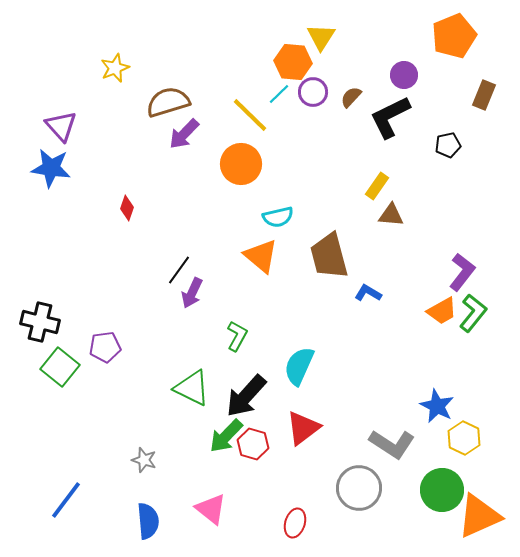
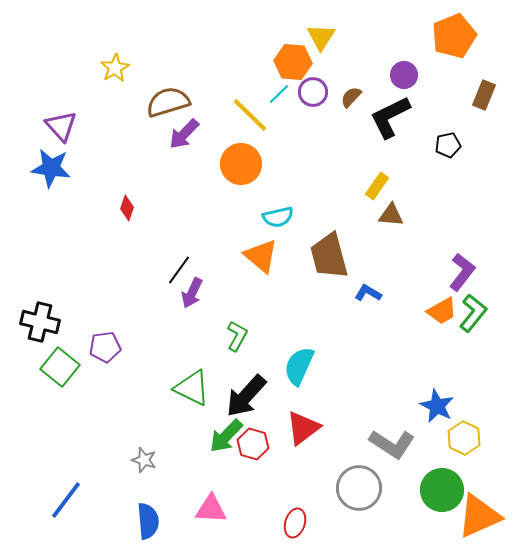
yellow star at (115, 68): rotated 8 degrees counterclockwise
pink triangle at (211, 509): rotated 36 degrees counterclockwise
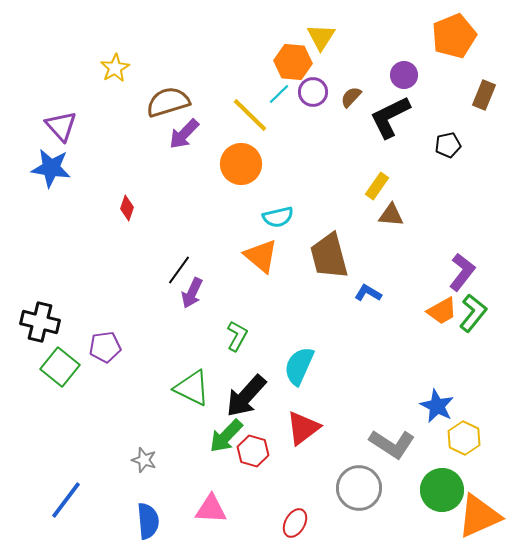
red hexagon at (253, 444): moved 7 px down
red ellipse at (295, 523): rotated 12 degrees clockwise
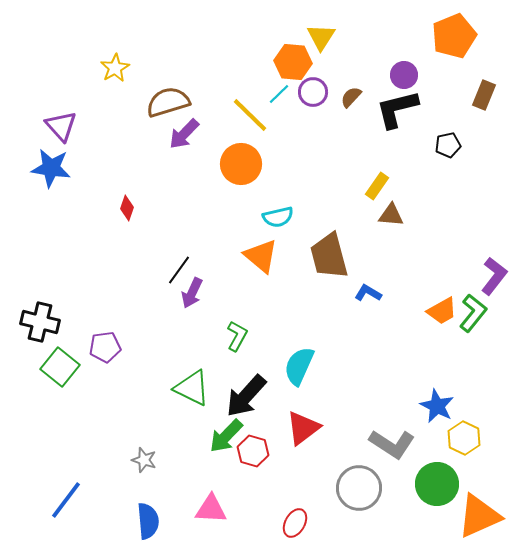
black L-shape at (390, 117): moved 7 px right, 8 px up; rotated 12 degrees clockwise
purple L-shape at (462, 272): moved 32 px right, 4 px down
green circle at (442, 490): moved 5 px left, 6 px up
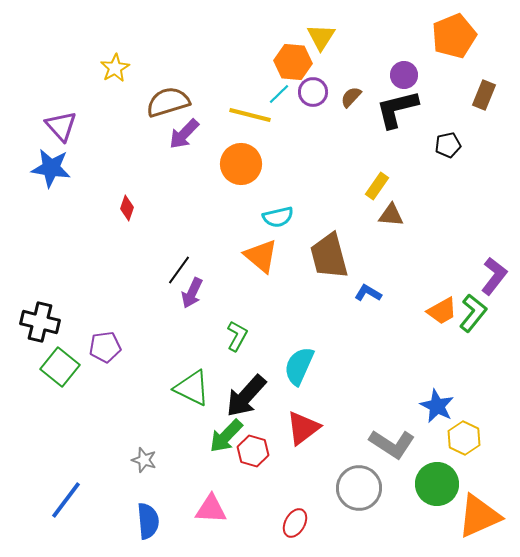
yellow line at (250, 115): rotated 30 degrees counterclockwise
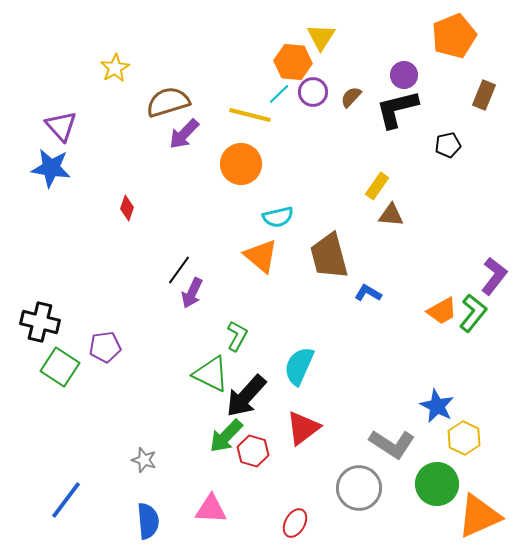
green square at (60, 367): rotated 6 degrees counterclockwise
green triangle at (192, 388): moved 19 px right, 14 px up
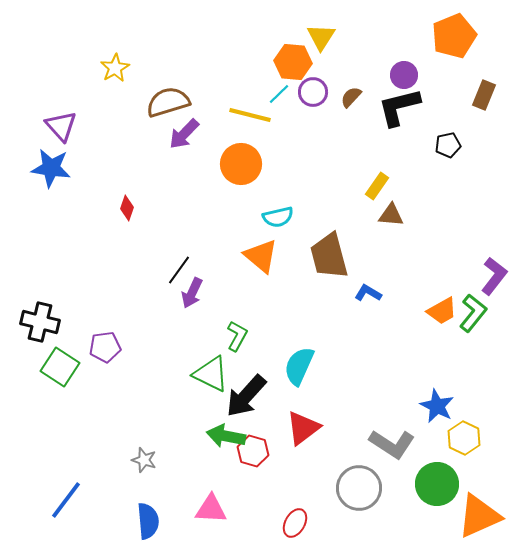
black L-shape at (397, 109): moved 2 px right, 2 px up
green arrow at (226, 436): rotated 57 degrees clockwise
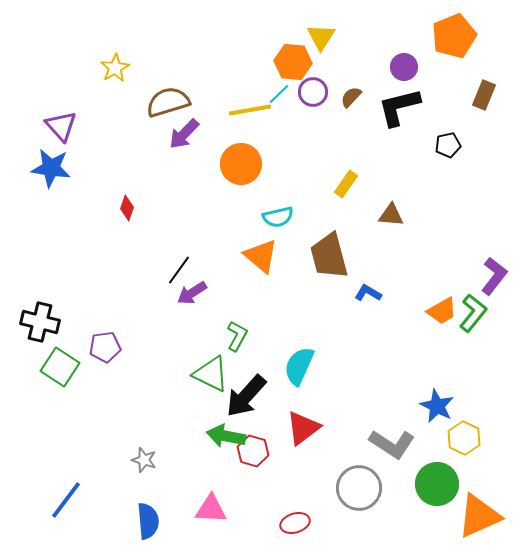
purple circle at (404, 75): moved 8 px up
yellow line at (250, 115): moved 5 px up; rotated 24 degrees counterclockwise
yellow rectangle at (377, 186): moved 31 px left, 2 px up
purple arrow at (192, 293): rotated 32 degrees clockwise
red ellipse at (295, 523): rotated 44 degrees clockwise
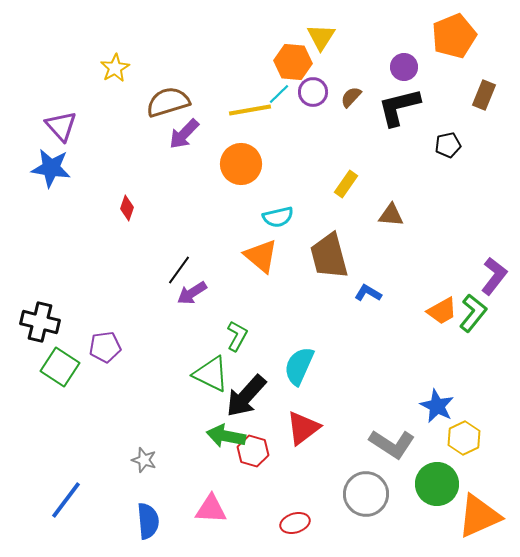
yellow hexagon at (464, 438): rotated 8 degrees clockwise
gray circle at (359, 488): moved 7 px right, 6 px down
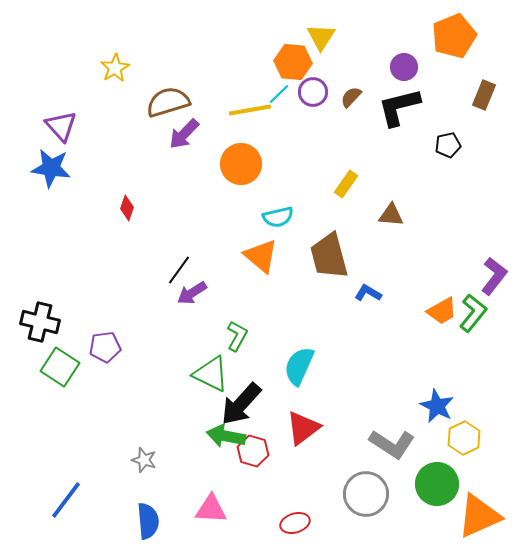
black arrow at (246, 396): moved 5 px left, 8 px down
